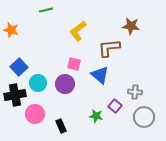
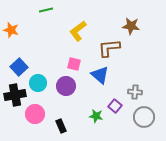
purple circle: moved 1 px right, 2 px down
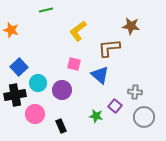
purple circle: moved 4 px left, 4 px down
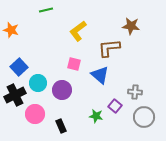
black cross: rotated 15 degrees counterclockwise
